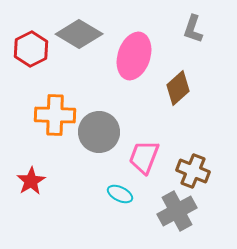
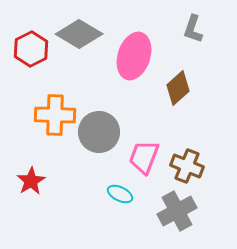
brown cross: moved 6 px left, 5 px up
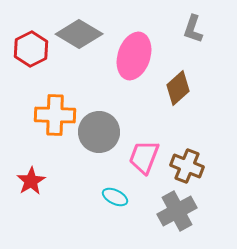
cyan ellipse: moved 5 px left, 3 px down
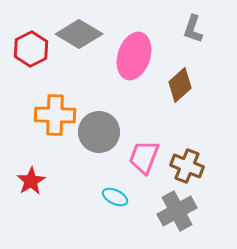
brown diamond: moved 2 px right, 3 px up
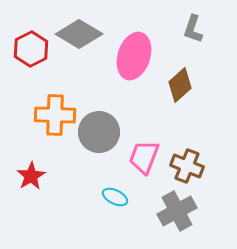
red star: moved 5 px up
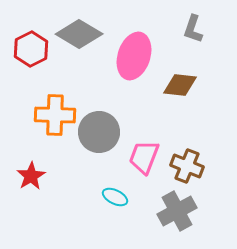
brown diamond: rotated 48 degrees clockwise
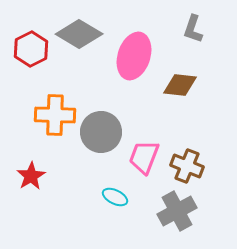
gray circle: moved 2 px right
